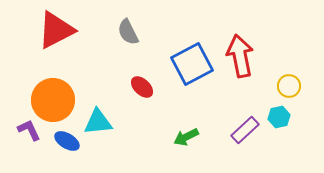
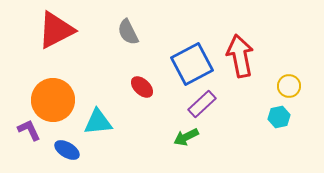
purple rectangle: moved 43 px left, 26 px up
blue ellipse: moved 9 px down
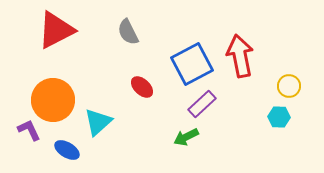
cyan hexagon: rotated 15 degrees clockwise
cyan triangle: rotated 36 degrees counterclockwise
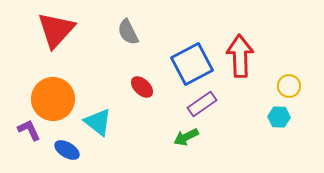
red triangle: rotated 21 degrees counterclockwise
red arrow: rotated 9 degrees clockwise
orange circle: moved 1 px up
purple rectangle: rotated 8 degrees clockwise
cyan triangle: rotated 40 degrees counterclockwise
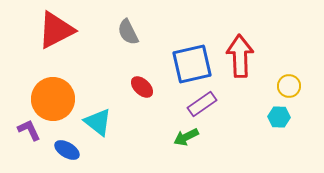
red triangle: rotated 21 degrees clockwise
blue square: rotated 15 degrees clockwise
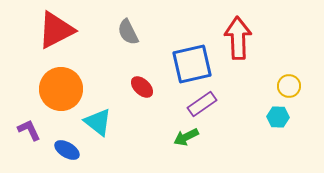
red arrow: moved 2 px left, 18 px up
orange circle: moved 8 px right, 10 px up
cyan hexagon: moved 1 px left
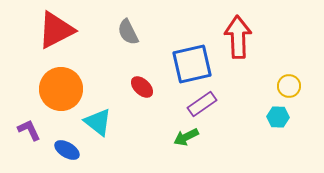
red arrow: moved 1 px up
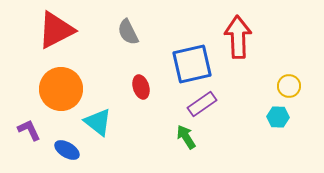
red ellipse: moved 1 px left; rotated 30 degrees clockwise
green arrow: rotated 85 degrees clockwise
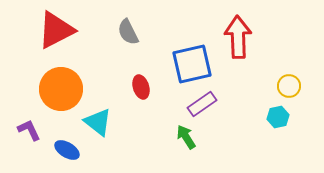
cyan hexagon: rotated 15 degrees counterclockwise
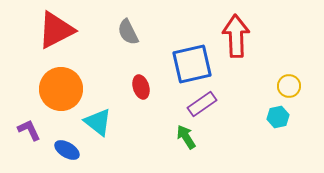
red arrow: moved 2 px left, 1 px up
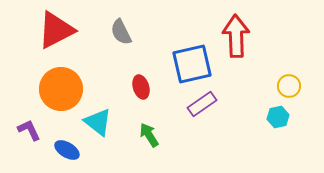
gray semicircle: moved 7 px left
green arrow: moved 37 px left, 2 px up
